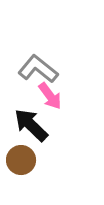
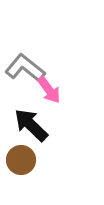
gray L-shape: moved 13 px left, 1 px up
pink arrow: moved 1 px left, 6 px up
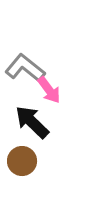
black arrow: moved 1 px right, 3 px up
brown circle: moved 1 px right, 1 px down
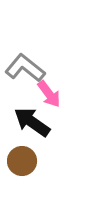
pink arrow: moved 4 px down
black arrow: rotated 9 degrees counterclockwise
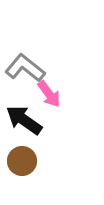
black arrow: moved 8 px left, 2 px up
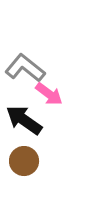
pink arrow: rotated 16 degrees counterclockwise
brown circle: moved 2 px right
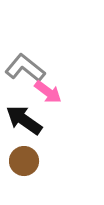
pink arrow: moved 1 px left, 2 px up
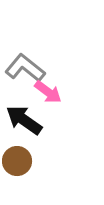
brown circle: moved 7 px left
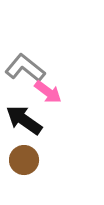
brown circle: moved 7 px right, 1 px up
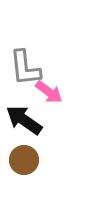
gray L-shape: rotated 135 degrees counterclockwise
pink arrow: moved 1 px right
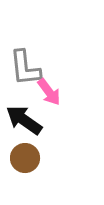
pink arrow: rotated 16 degrees clockwise
brown circle: moved 1 px right, 2 px up
